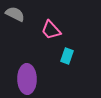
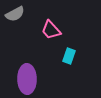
gray semicircle: rotated 126 degrees clockwise
cyan rectangle: moved 2 px right
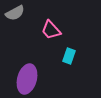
gray semicircle: moved 1 px up
purple ellipse: rotated 16 degrees clockwise
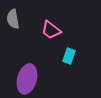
gray semicircle: moved 2 px left, 6 px down; rotated 108 degrees clockwise
pink trapezoid: rotated 10 degrees counterclockwise
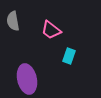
gray semicircle: moved 2 px down
purple ellipse: rotated 28 degrees counterclockwise
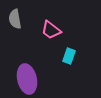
gray semicircle: moved 2 px right, 2 px up
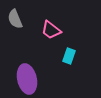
gray semicircle: rotated 12 degrees counterclockwise
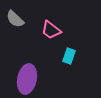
gray semicircle: rotated 24 degrees counterclockwise
purple ellipse: rotated 24 degrees clockwise
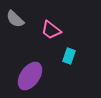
purple ellipse: moved 3 px right, 3 px up; rotated 24 degrees clockwise
